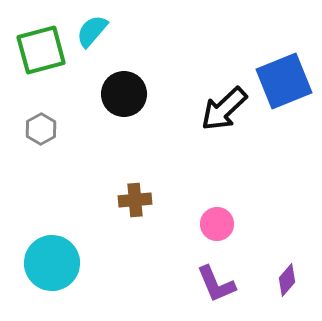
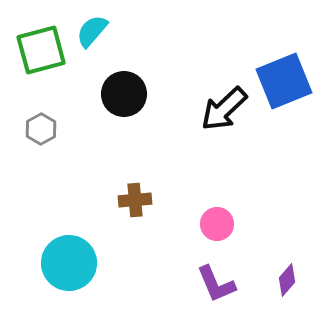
cyan circle: moved 17 px right
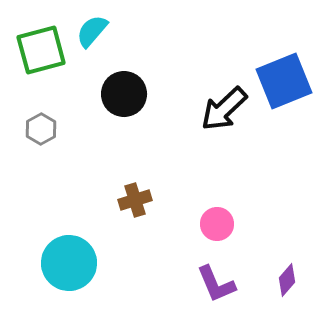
brown cross: rotated 12 degrees counterclockwise
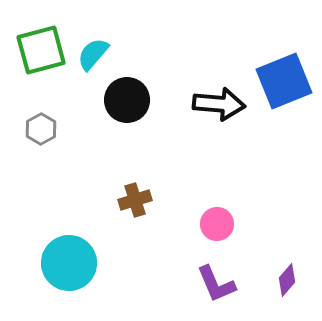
cyan semicircle: moved 1 px right, 23 px down
black circle: moved 3 px right, 6 px down
black arrow: moved 5 px left, 5 px up; rotated 132 degrees counterclockwise
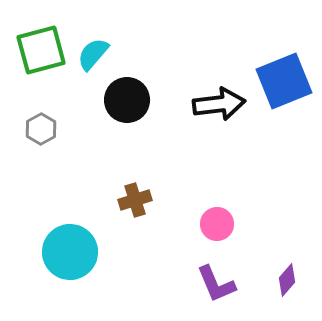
black arrow: rotated 12 degrees counterclockwise
cyan circle: moved 1 px right, 11 px up
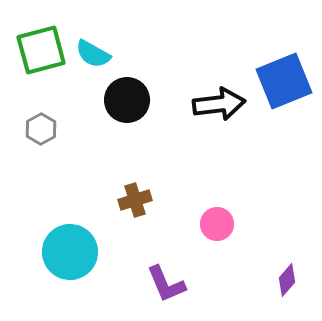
cyan semicircle: rotated 102 degrees counterclockwise
purple L-shape: moved 50 px left
